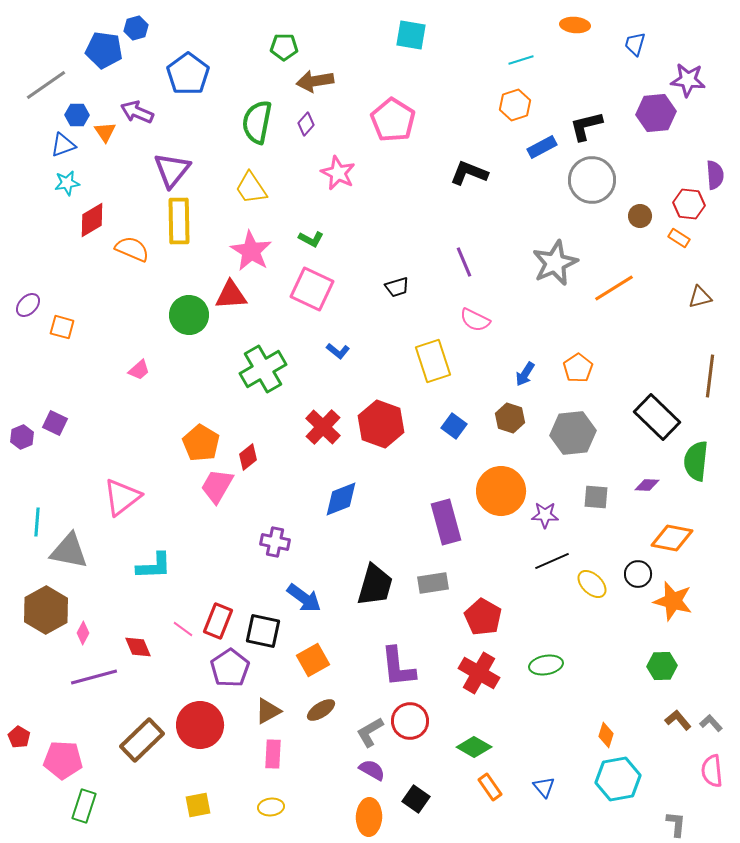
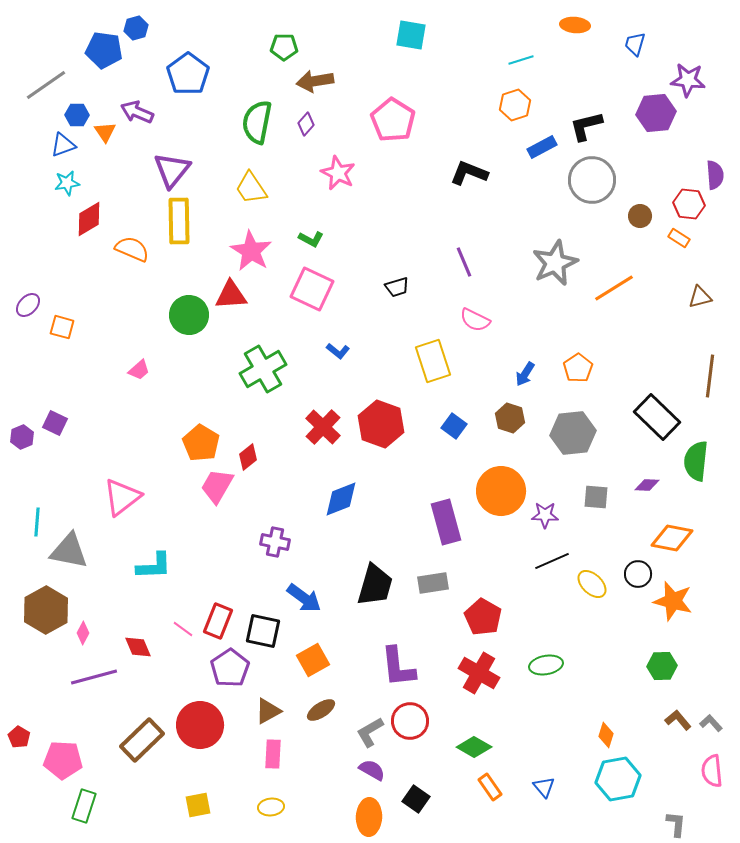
red diamond at (92, 220): moved 3 px left, 1 px up
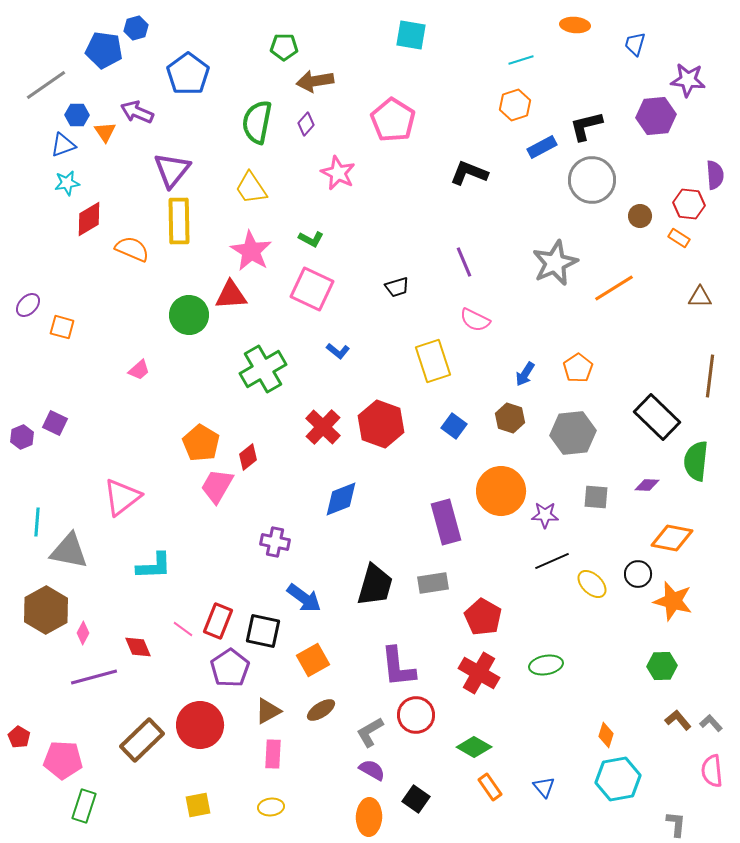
purple hexagon at (656, 113): moved 3 px down
brown triangle at (700, 297): rotated 15 degrees clockwise
red circle at (410, 721): moved 6 px right, 6 px up
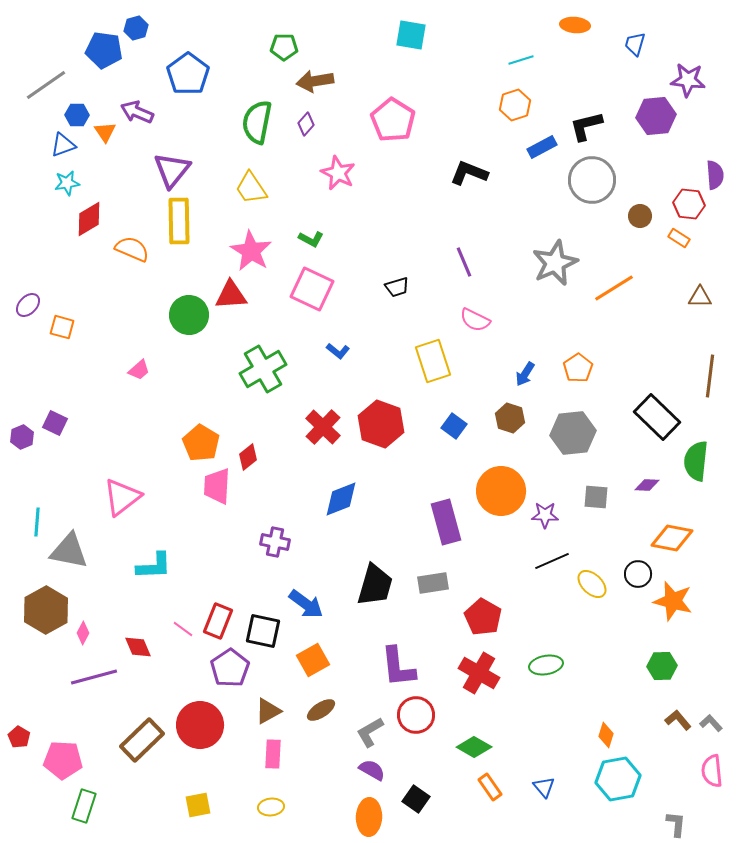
pink trapezoid at (217, 486): rotated 27 degrees counterclockwise
blue arrow at (304, 598): moved 2 px right, 6 px down
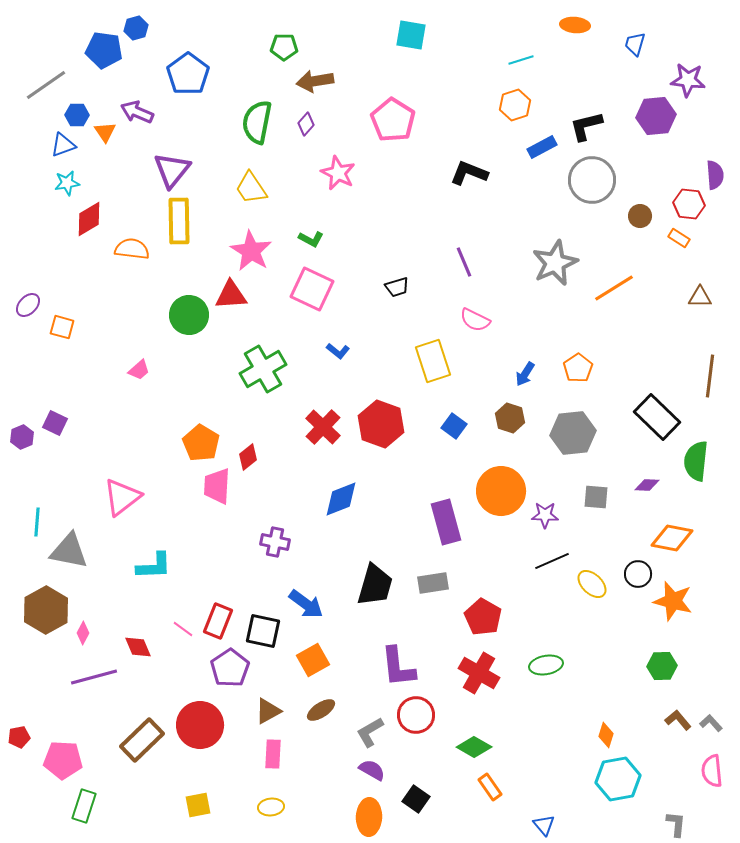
orange semicircle at (132, 249): rotated 16 degrees counterclockwise
red pentagon at (19, 737): rotated 30 degrees clockwise
blue triangle at (544, 787): moved 38 px down
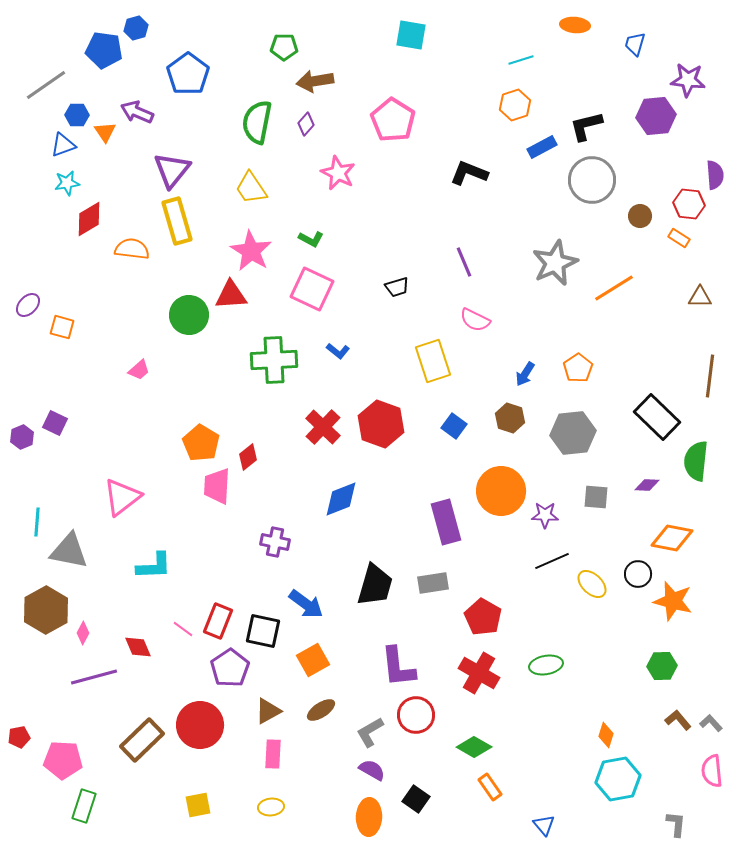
yellow rectangle at (179, 221): moved 2 px left; rotated 15 degrees counterclockwise
green cross at (263, 369): moved 11 px right, 9 px up; rotated 27 degrees clockwise
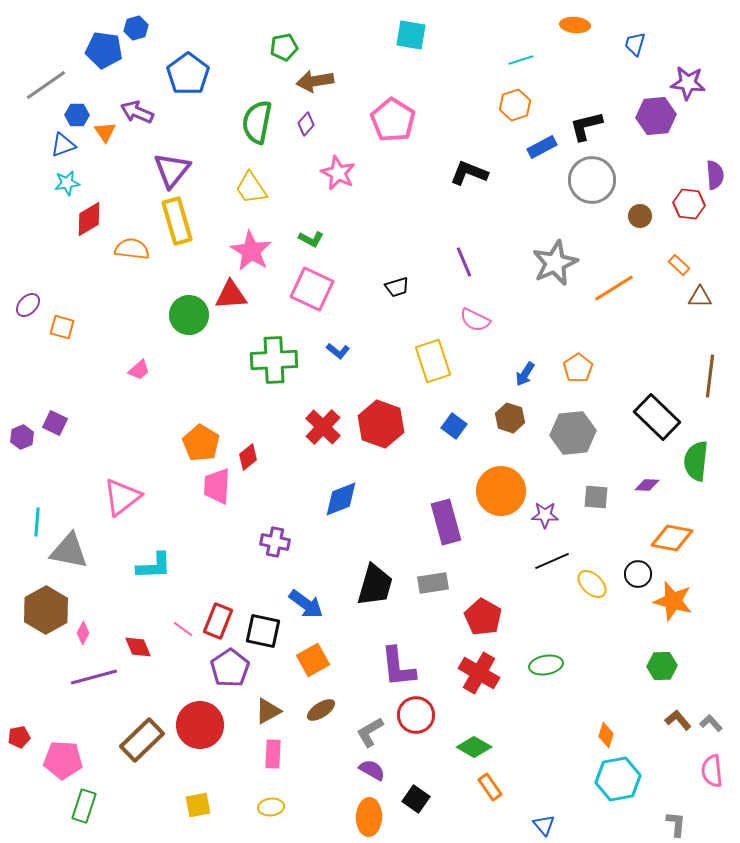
green pentagon at (284, 47): rotated 12 degrees counterclockwise
purple star at (688, 80): moved 3 px down
orange rectangle at (679, 238): moved 27 px down; rotated 10 degrees clockwise
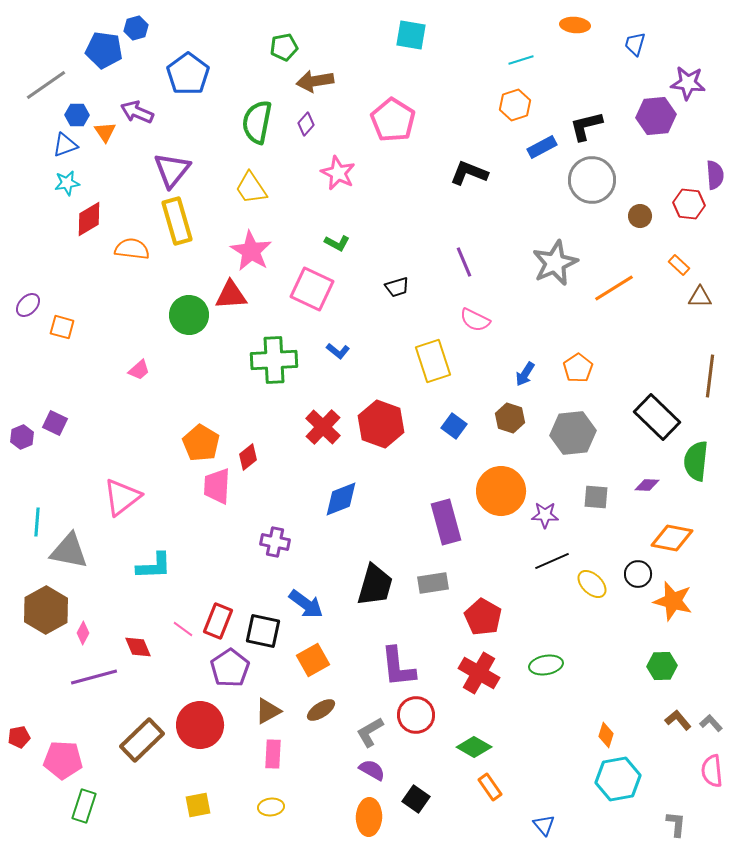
blue triangle at (63, 145): moved 2 px right
green L-shape at (311, 239): moved 26 px right, 4 px down
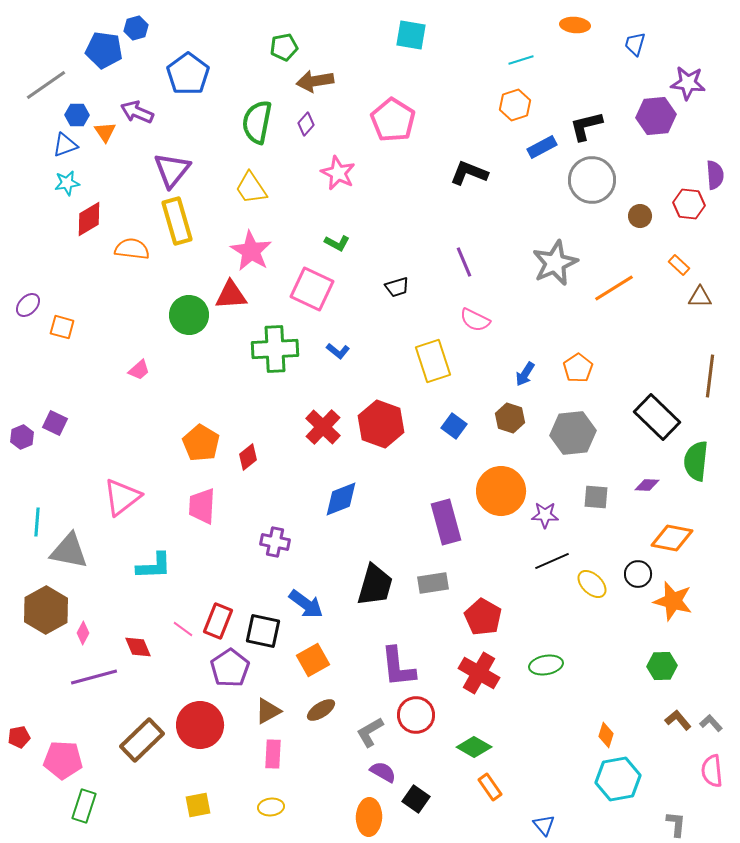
green cross at (274, 360): moved 1 px right, 11 px up
pink trapezoid at (217, 486): moved 15 px left, 20 px down
purple semicircle at (372, 770): moved 11 px right, 2 px down
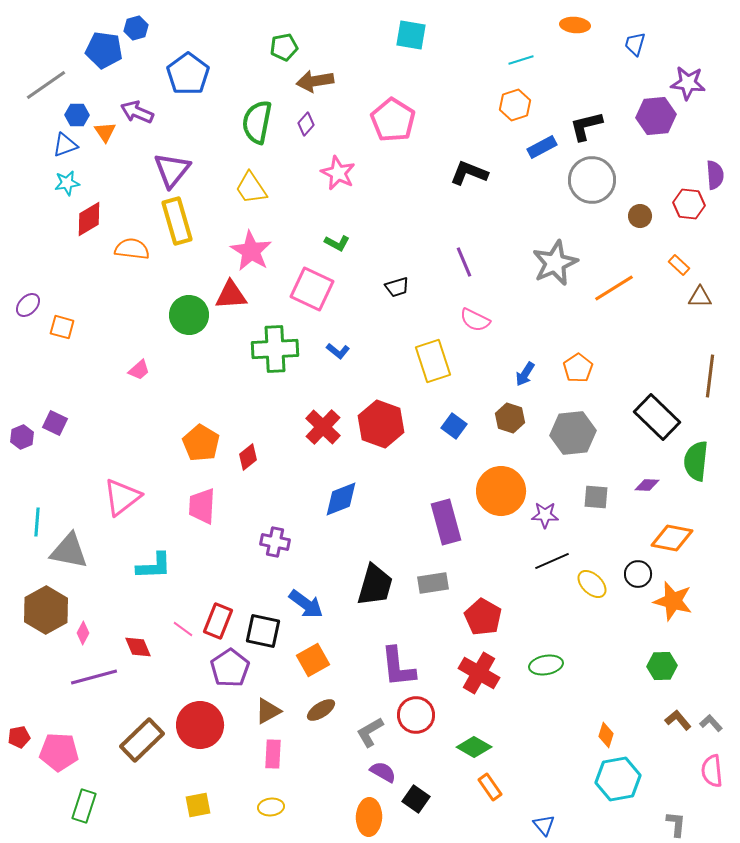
pink pentagon at (63, 760): moved 4 px left, 8 px up
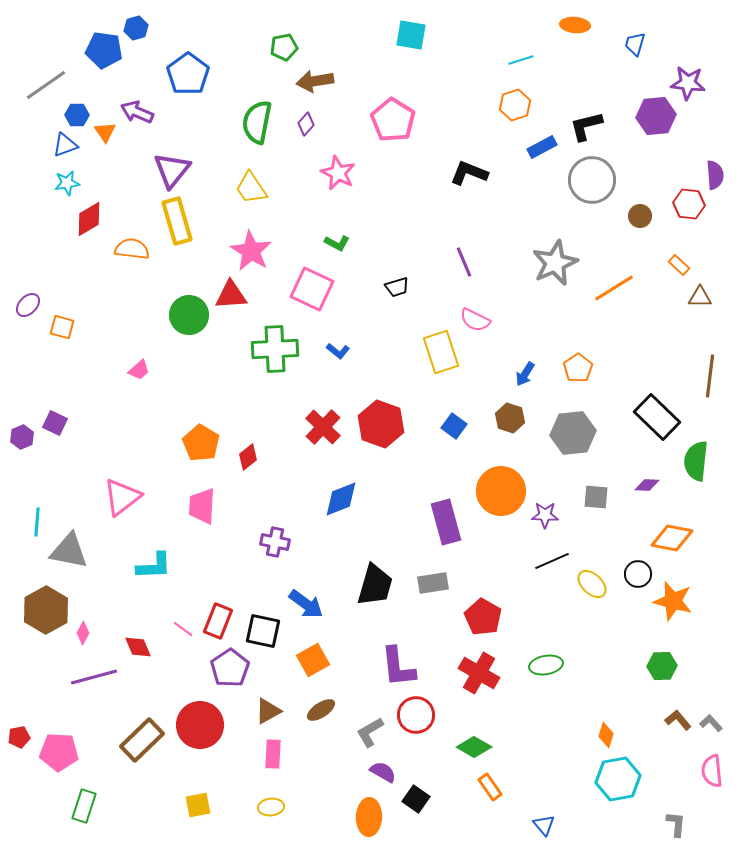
yellow rectangle at (433, 361): moved 8 px right, 9 px up
